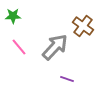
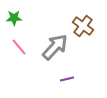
green star: moved 1 px right, 2 px down
purple line: rotated 32 degrees counterclockwise
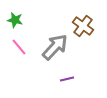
green star: moved 1 px right, 2 px down; rotated 14 degrees clockwise
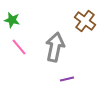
green star: moved 3 px left
brown cross: moved 2 px right, 5 px up
gray arrow: rotated 32 degrees counterclockwise
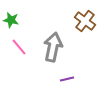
green star: moved 1 px left
gray arrow: moved 2 px left
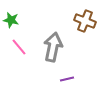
brown cross: rotated 15 degrees counterclockwise
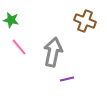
gray arrow: moved 5 px down
